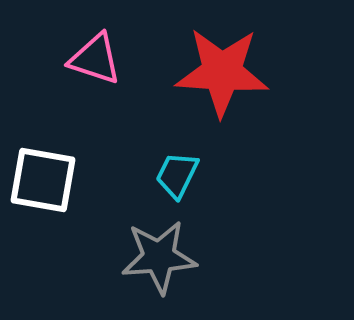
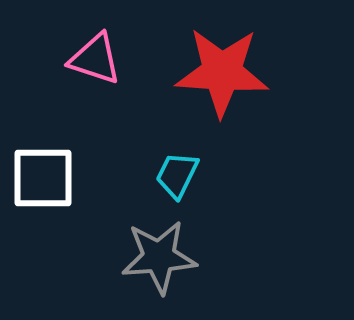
white square: moved 2 px up; rotated 10 degrees counterclockwise
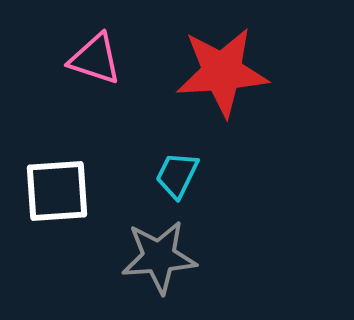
red star: rotated 8 degrees counterclockwise
white square: moved 14 px right, 13 px down; rotated 4 degrees counterclockwise
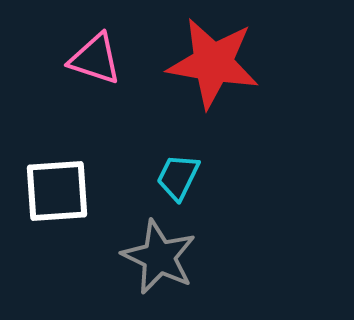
red star: moved 9 px left, 9 px up; rotated 14 degrees clockwise
cyan trapezoid: moved 1 px right, 2 px down
gray star: rotated 30 degrees clockwise
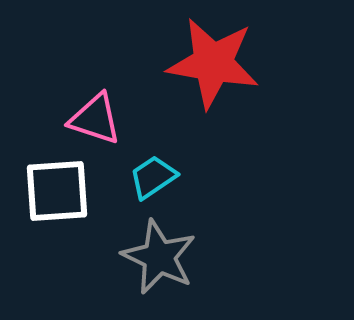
pink triangle: moved 60 px down
cyan trapezoid: moved 25 px left; rotated 30 degrees clockwise
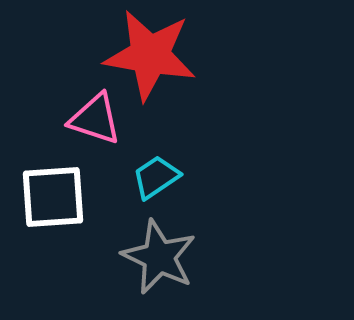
red star: moved 63 px left, 8 px up
cyan trapezoid: moved 3 px right
white square: moved 4 px left, 6 px down
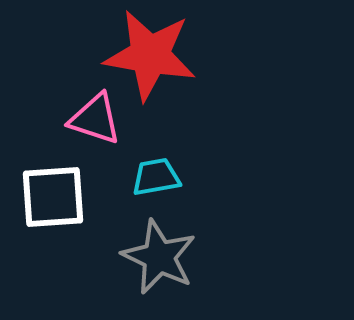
cyan trapezoid: rotated 24 degrees clockwise
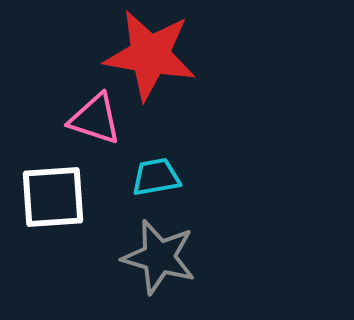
gray star: rotated 10 degrees counterclockwise
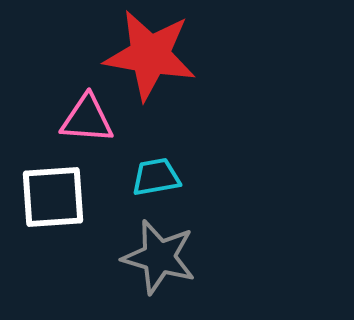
pink triangle: moved 8 px left; rotated 14 degrees counterclockwise
